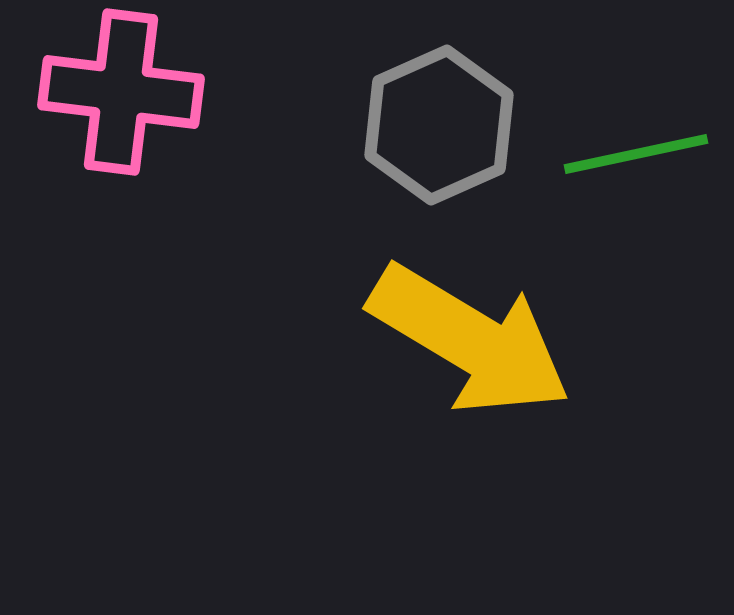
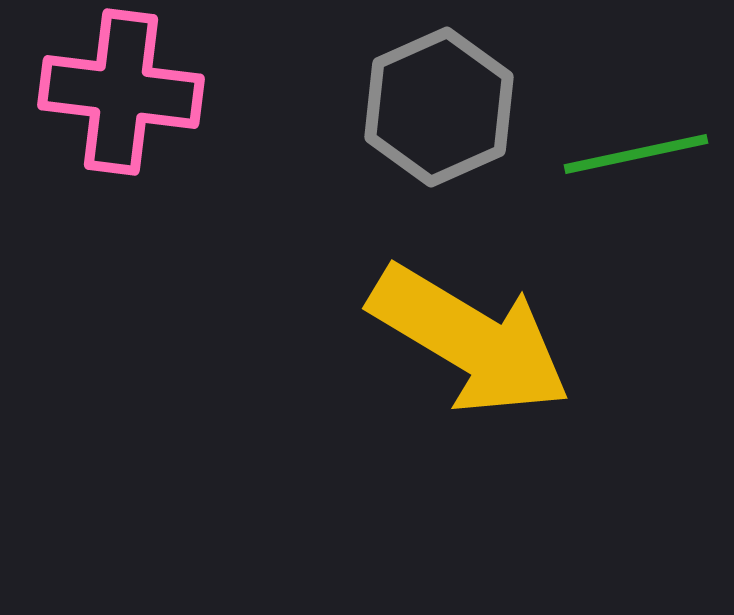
gray hexagon: moved 18 px up
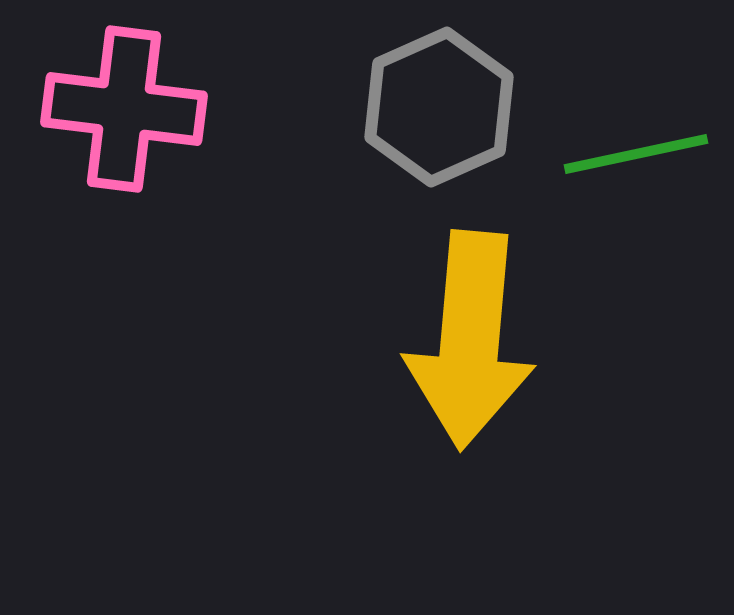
pink cross: moved 3 px right, 17 px down
yellow arrow: rotated 64 degrees clockwise
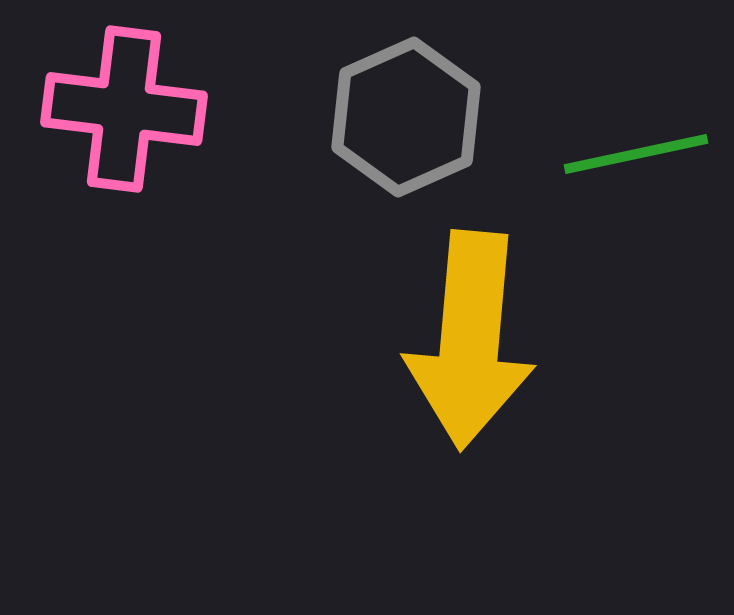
gray hexagon: moved 33 px left, 10 px down
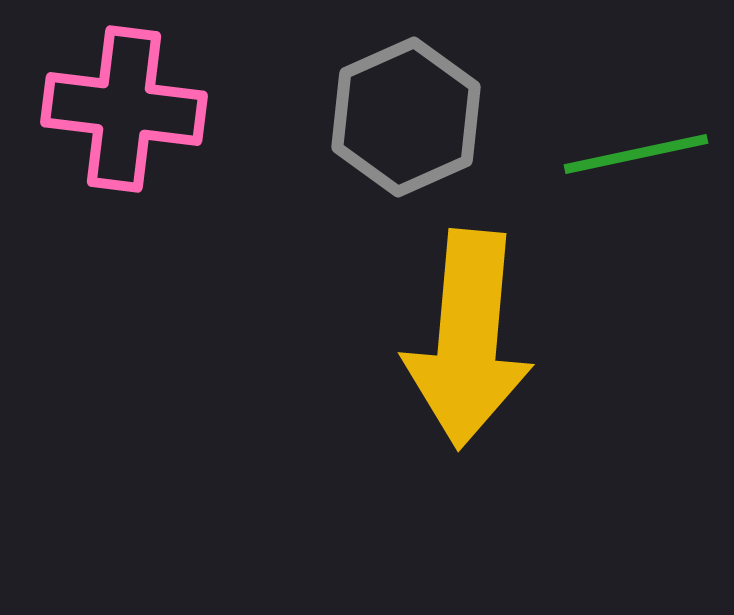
yellow arrow: moved 2 px left, 1 px up
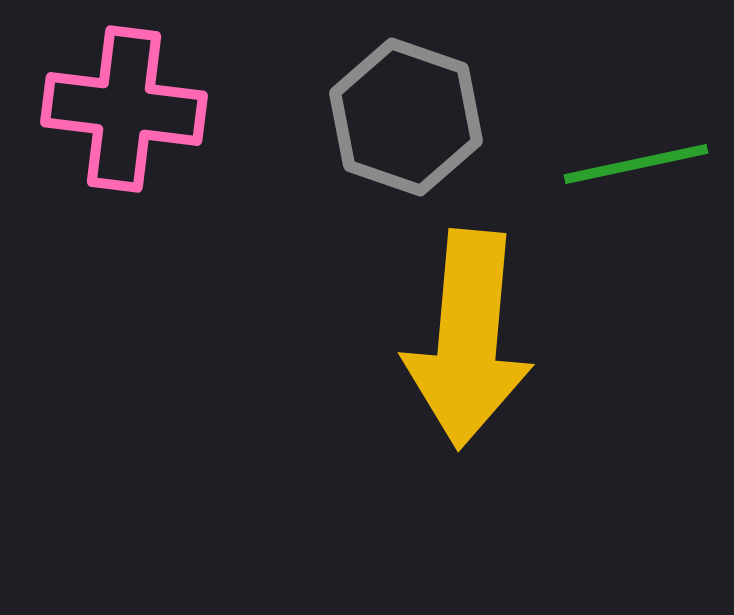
gray hexagon: rotated 17 degrees counterclockwise
green line: moved 10 px down
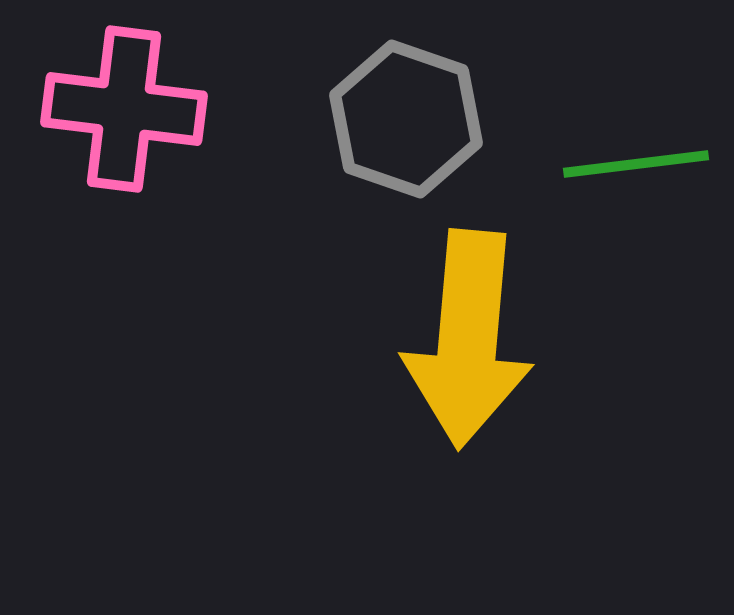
gray hexagon: moved 2 px down
green line: rotated 5 degrees clockwise
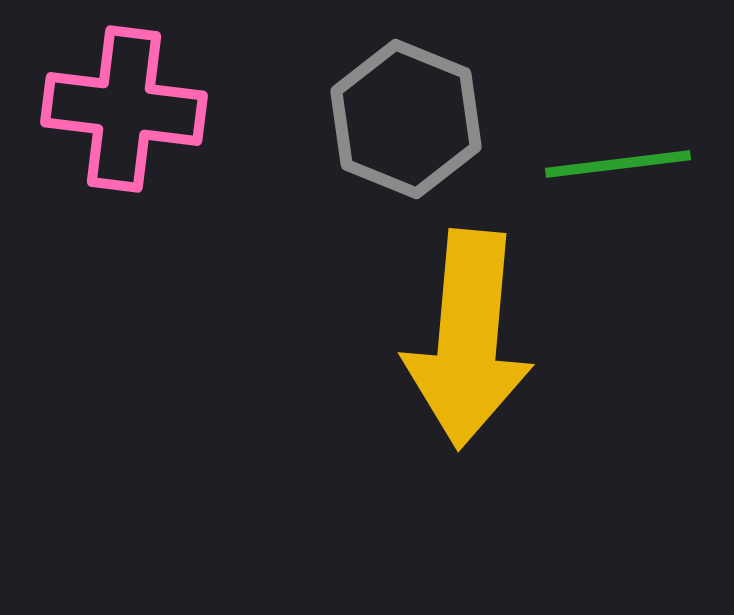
gray hexagon: rotated 3 degrees clockwise
green line: moved 18 px left
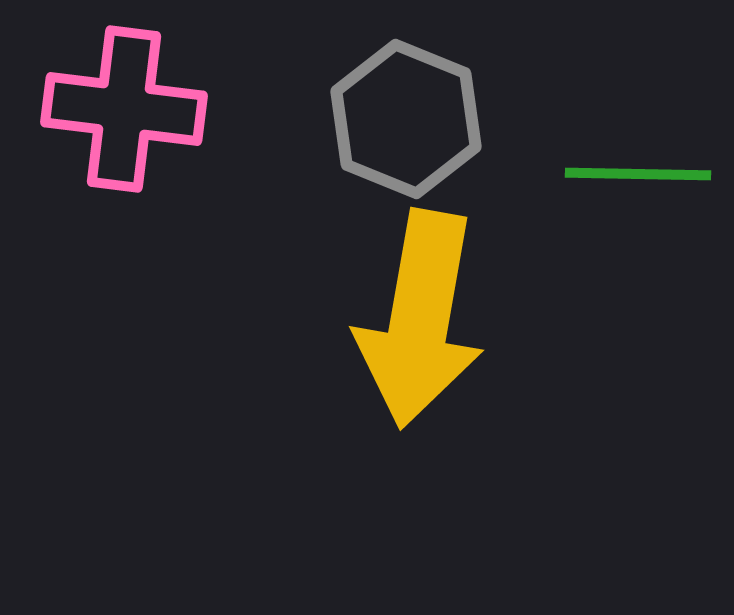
green line: moved 20 px right, 10 px down; rotated 8 degrees clockwise
yellow arrow: moved 48 px left, 20 px up; rotated 5 degrees clockwise
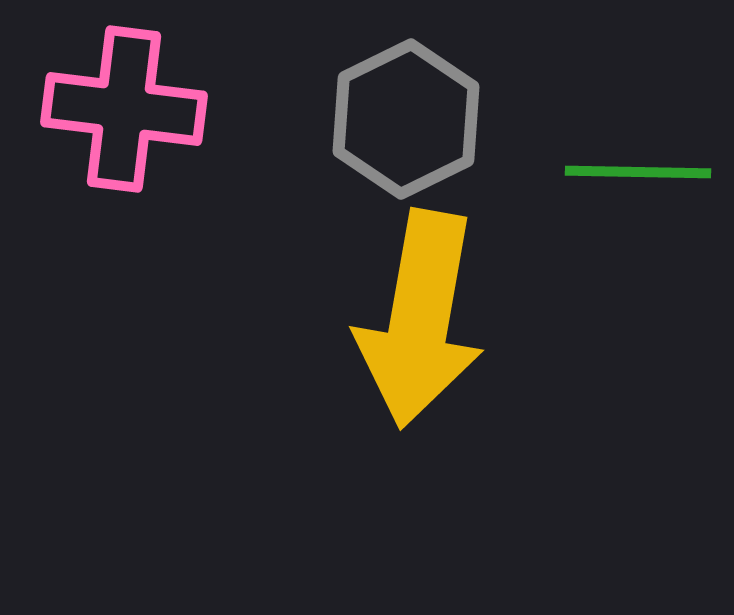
gray hexagon: rotated 12 degrees clockwise
green line: moved 2 px up
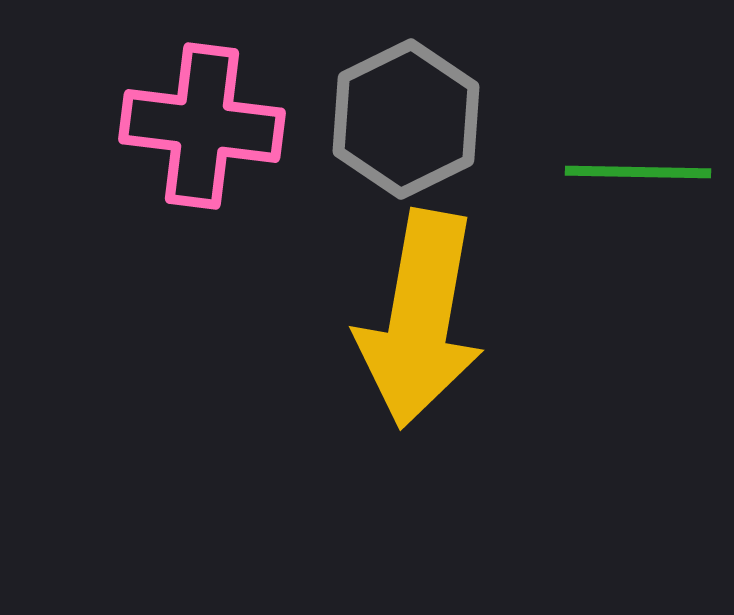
pink cross: moved 78 px right, 17 px down
